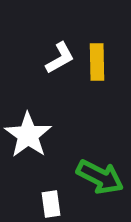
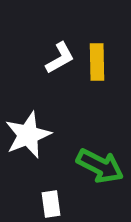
white star: rotated 15 degrees clockwise
green arrow: moved 11 px up
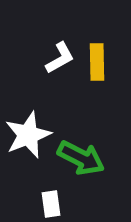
green arrow: moved 19 px left, 8 px up
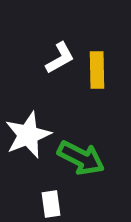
yellow rectangle: moved 8 px down
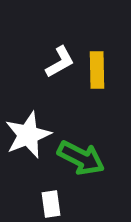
white L-shape: moved 4 px down
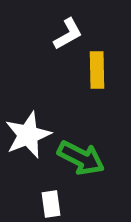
white L-shape: moved 8 px right, 28 px up
